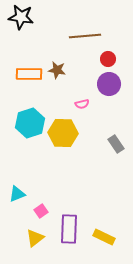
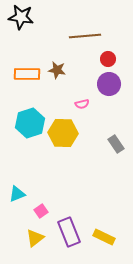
orange rectangle: moved 2 px left
purple rectangle: moved 3 px down; rotated 24 degrees counterclockwise
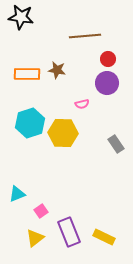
purple circle: moved 2 px left, 1 px up
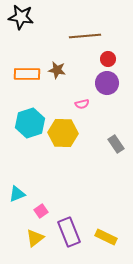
yellow rectangle: moved 2 px right
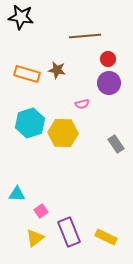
orange rectangle: rotated 15 degrees clockwise
purple circle: moved 2 px right
cyan triangle: rotated 24 degrees clockwise
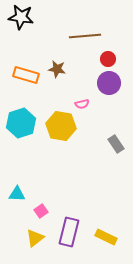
brown star: moved 1 px up
orange rectangle: moved 1 px left, 1 px down
cyan hexagon: moved 9 px left
yellow hexagon: moved 2 px left, 7 px up; rotated 8 degrees clockwise
purple rectangle: rotated 36 degrees clockwise
